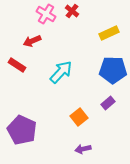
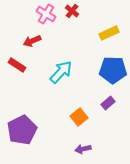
purple pentagon: rotated 20 degrees clockwise
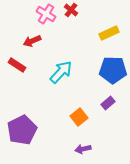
red cross: moved 1 px left, 1 px up
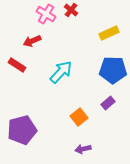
purple pentagon: rotated 12 degrees clockwise
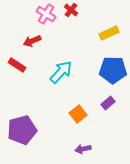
orange square: moved 1 px left, 3 px up
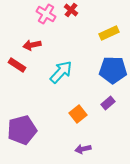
red arrow: moved 4 px down; rotated 12 degrees clockwise
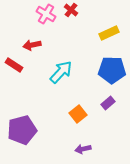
red rectangle: moved 3 px left
blue pentagon: moved 1 px left
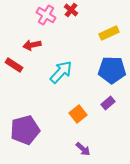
pink cross: moved 1 px down
purple pentagon: moved 3 px right
purple arrow: rotated 126 degrees counterclockwise
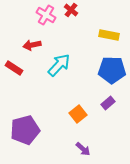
yellow rectangle: moved 2 px down; rotated 36 degrees clockwise
red rectangle: moved 3 px down
cyan arrow: moved 2 px left, 7 px up
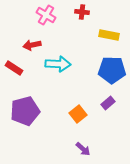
red cross: moved 11 px right, 2 px down; rotated 32 degrees counterclockwise
cyan arrow: moved 1 px left, 1 px up; rotated 50 degrees clockwise
purple pentagon: moved 19 px up
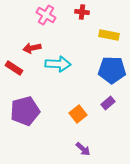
red arrow: moved 3 px down
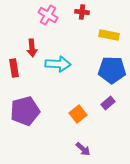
pink cross: moved 2 px right
red arrow: rotated 84 degrees counterclockwise
red rectangle: rotated 48 degrees clockwise
